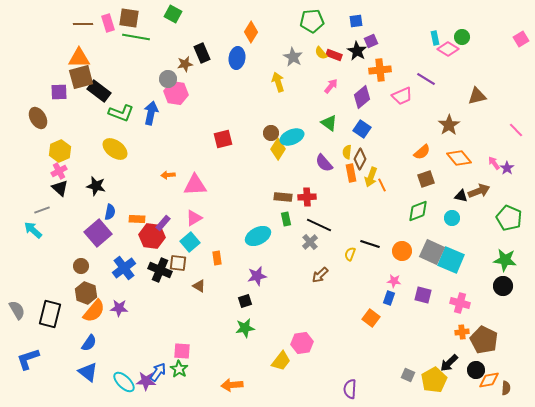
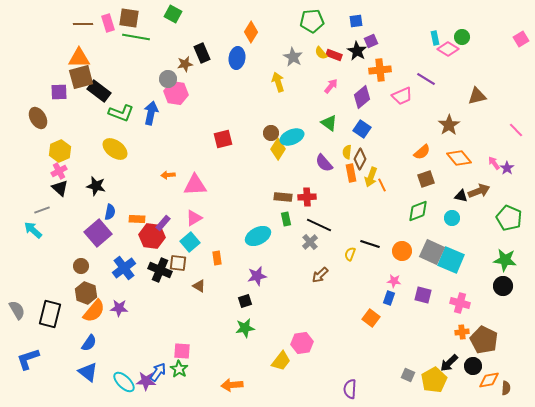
black circle at (476, 370): moved 3 px left, 4 px up
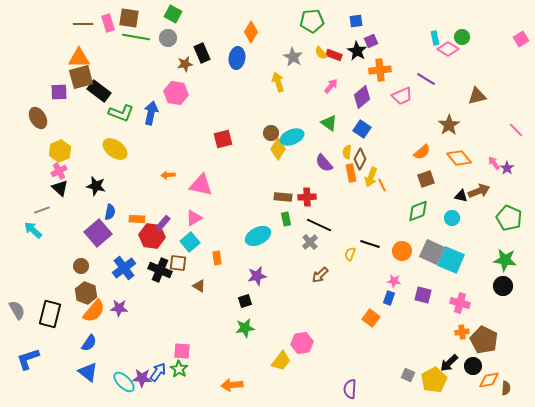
gray circle at (168, 79): moved 41 px up
pink triangle at (195, 185): moved 6 px right; rotated 15 degrees clockwise
purple star at (146, 381): moved 4 px left, 3 px up
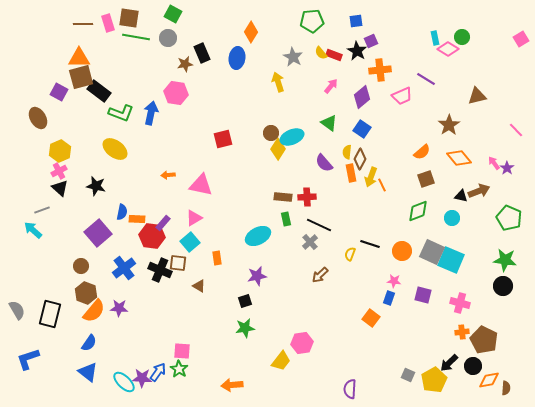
purple square at (59, 92): rotated 30 degrees clockwise
blue semicircle at (110, 212): moved 12 px right
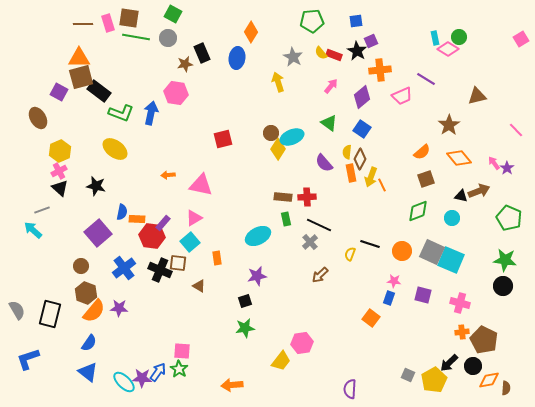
green circle at (462, 37): moved 3 px left
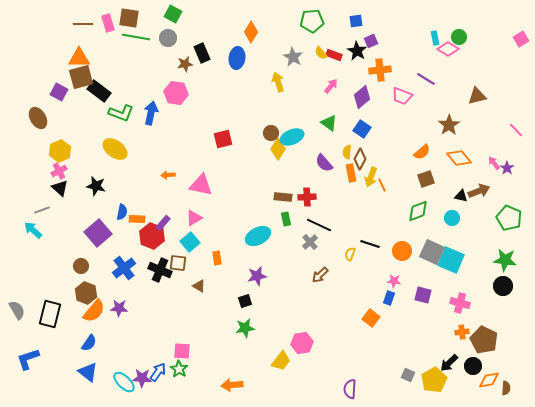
pink trapezoid at (402, 96): rotated 45 degrees clockwise
red hexagon at (152, 236): rotated 15 degrees clockwise
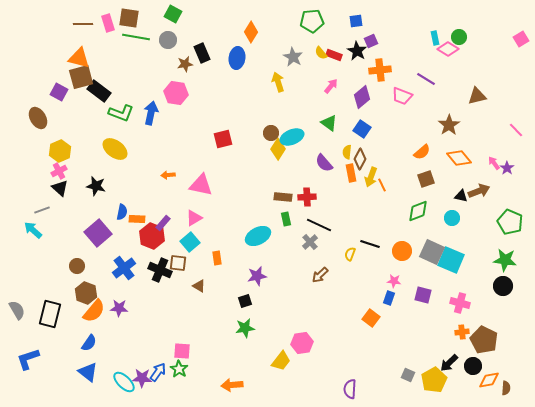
gray circle at (168, 38): moved 2 px down
orange triangle at (79, 58): rotated 15 degrees clockwise
green pentagon at (509, 218): moved 1 px right, 4 px down
brown circle at (81, 266): moved 4 px left
